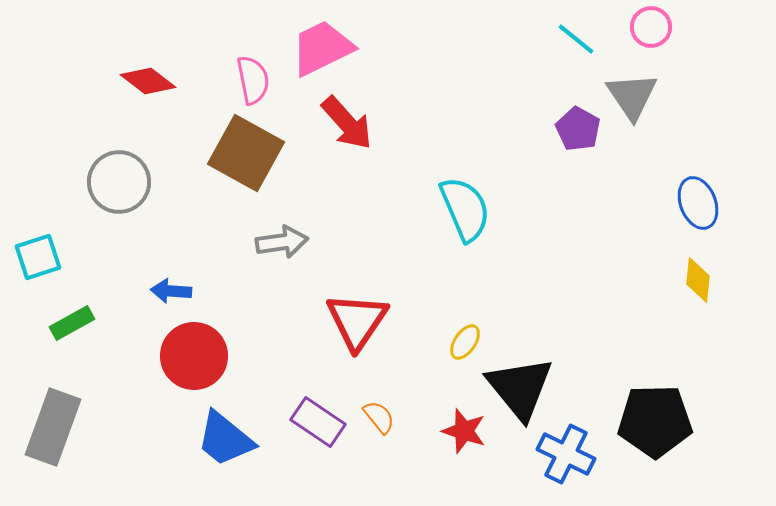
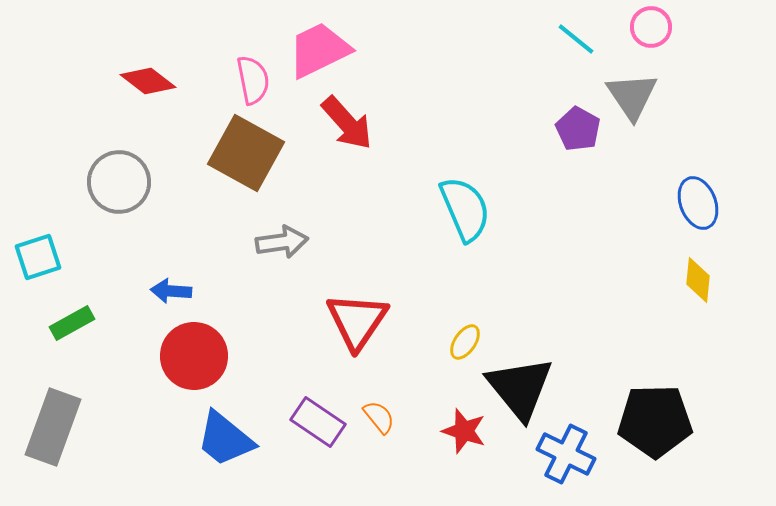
pink trapezoid: moved 3 px left, 2 px down
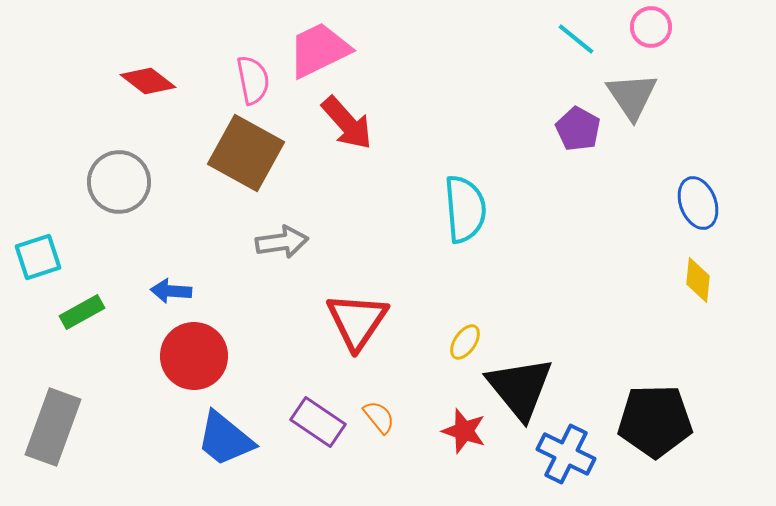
cyan semicircle: rotated 18 degrees clockwise
green rectangle: moved 10 px right, 11 px up
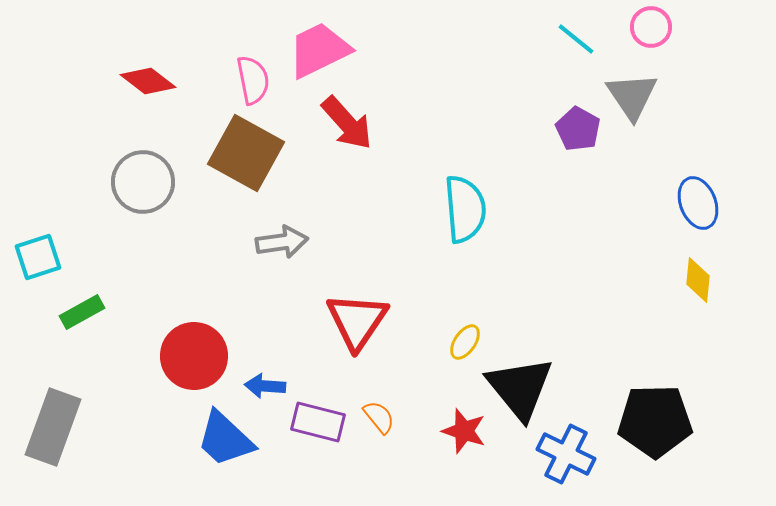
gray circle: moved 24 px right
blue arrow: moved 94 px right, 95 px down
purple rectangle: rotated 20 degrees counterclockwise
blue trapezoid: rotated 4 degrees clockwise
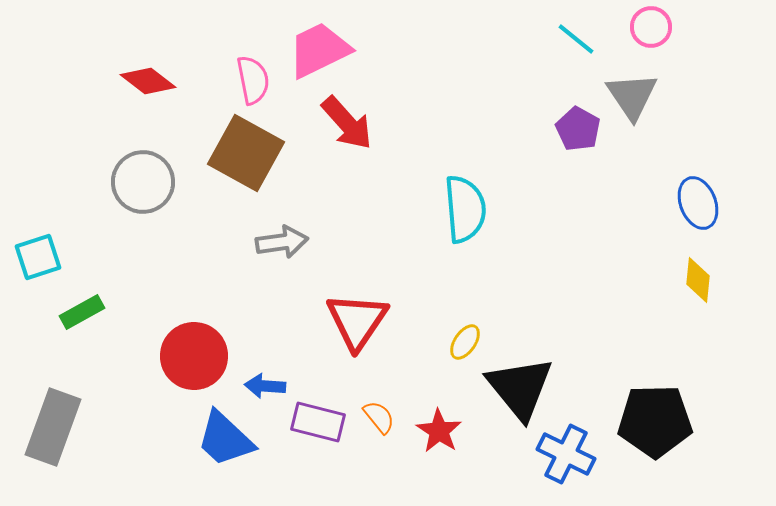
red star: moved 25 px left; rotated 15 degrees clockwise
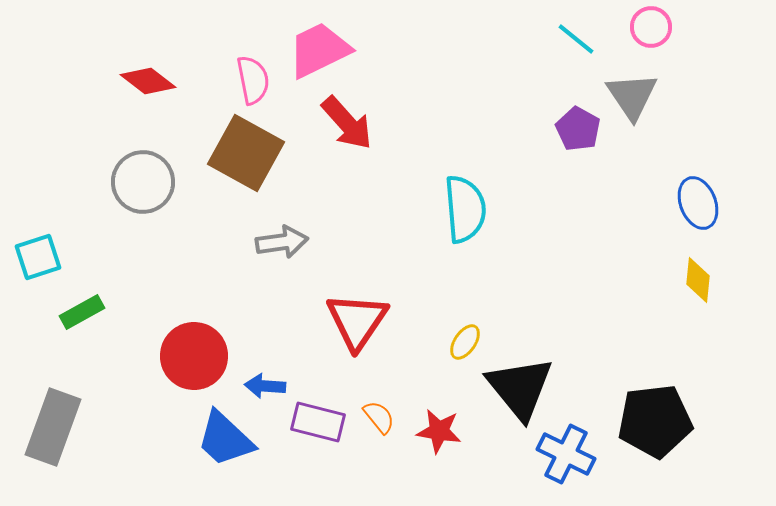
black pentagon: rotated 6 degrees counterclockwise
red star: rotated 24 degrees counterclockwise
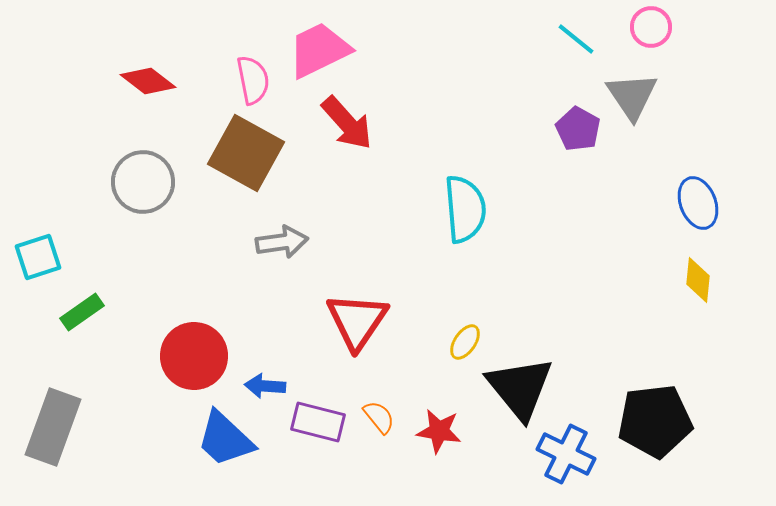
green rectangle: rotated 6 degrees counterclockwise
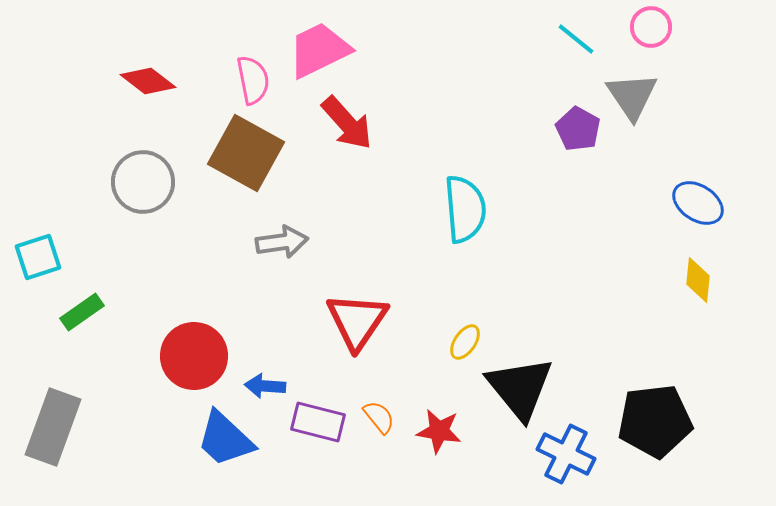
blue ellipse: rotated 36 degrees counterclockwise
